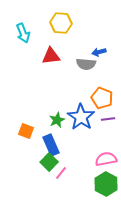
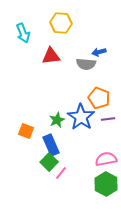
orange pentagon: moved 3 px left
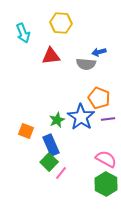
pink semicircle: rotated 40 degrees clockwise
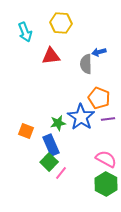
cyan arrow: moved 2 px right, 1 px up
gray semicircle: rotated 84 degrees clockwise
green star: moved 1 px right, 3 px down; rotated 14 degrees clockwise
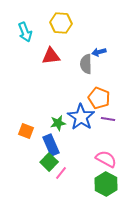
purple line: rotated 16 degrees clockwise
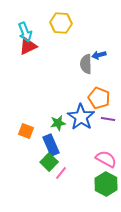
blue arrow: moved 3 px down
red triangle: moved 23 px left, 10 px up; rotated 18 degrees counterclockwise
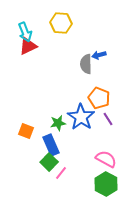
purple line: rotated 48 degrees clockwise
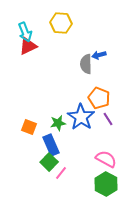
orange square: moved 3 px right, 4 px up
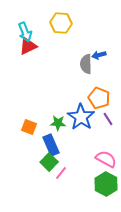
green star: rotated 14 degrees clockwise
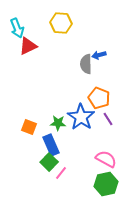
cyan arrow: moved 8 px left, 4 px up
green hexagon: rotated 20 degrees clockwise
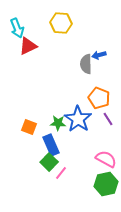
blue star: moved 3 px left, 2 px down
